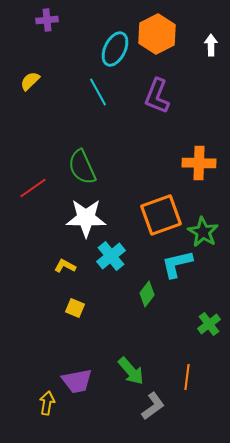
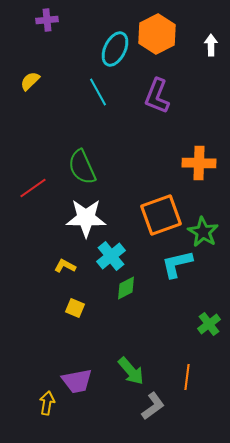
green diamond: moved 21 px left, 6 px up; rotated 25 degrees clockwise
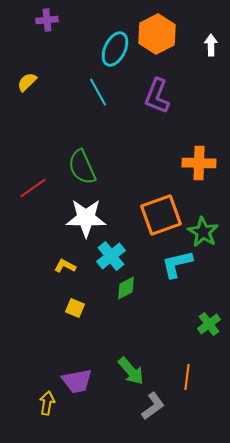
yellow semicircle: moved 3 px left, 1 px down
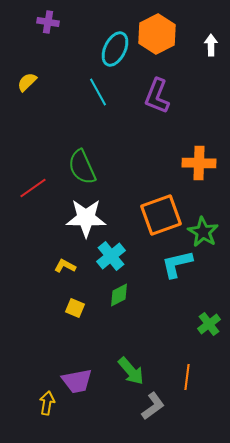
purple cross: moved 1 px right, 2 px down; rotated 15 degrees clockwise
green diamond: moved 7 px left, 7 px down
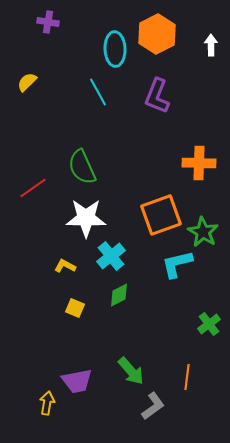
cyan ellipse: rotated 28 degrees counterclockwise
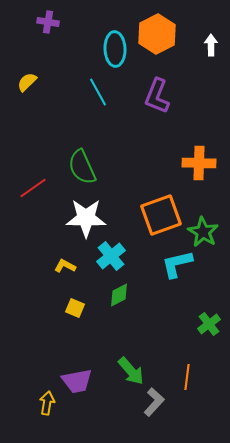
gray L-shape: moved 1 px right, 4 px up; rotated 12 degrees counterclockwise
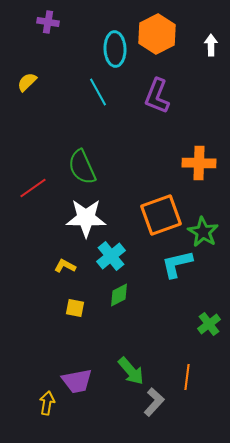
yellow square: rotated 12 degrees counterclockwise
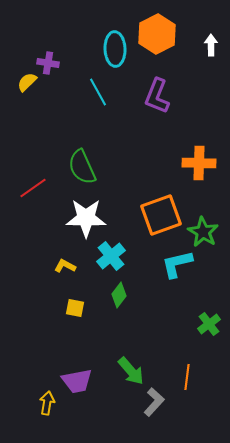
purple cross: moved 41 px down
green diamond: rotated 25 degrees counterclockwise
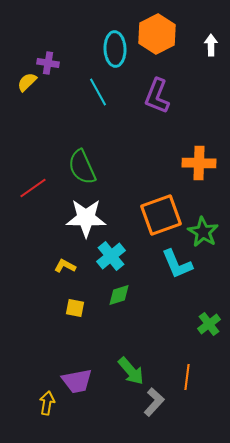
cyan L-shape: rotated 100 degrees counterclockwise
green diamond: rotated 35 degrees clockwise
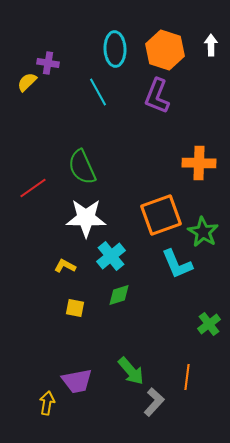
orange hexagon: moved 8 px right, 16 px down; rotated 15 degrees counterclockwise
